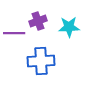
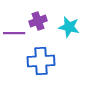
cyan star: rotated 15 degrees clockwise
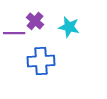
purple cross: moved 3 px left; rotated 30 degrees counterclockwise
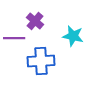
cyan star: moved 4 px right, 9 px down
purple line: moved 5 px down
